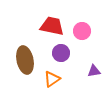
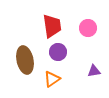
red trapezoid: rotated 70 degrees clockwise
pink circle: moved 6 px right, 3 px up
purple circle: moved 3 px left, 1 px up
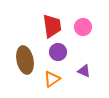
pink circle: moved 5 px left, 1 px up
purple triangle: moved 10 px left; rotated 32 degrees clockwise
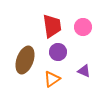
brown ellipse: rotated 32 degrees clockwise
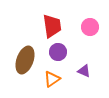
pink circle: moved 7 px right
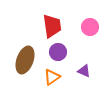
orange triangle: moved 2 px up
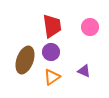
purple circle: moved 7 px left
